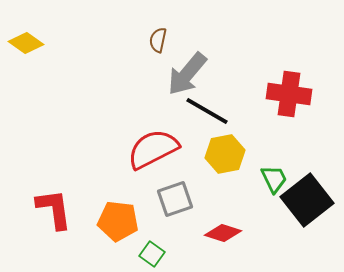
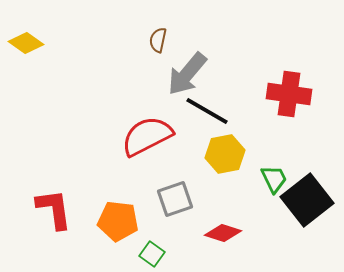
red semicircle: moved 6 px left, 13 px up
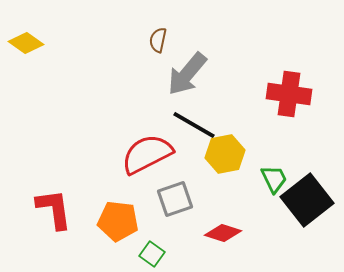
black line: moved 13 px left, 14 px down
red semicircle: moved 18 px down
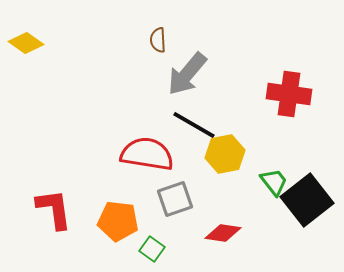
brown semicircle: rotated 15 degrees counterclockwise
red semicircle: rotated 36 degrees clockwise
green trapezoid: moved 3 px down; rotated 12 degrees counterclockwise
red diamond: rotated 9 degrees counterclockwise
green square: moved 5 px up
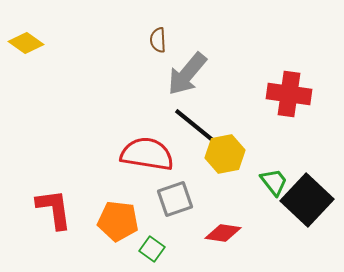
black line: rotated 9 degrees clockwise
black square: rotated 9 degrees counterclockwise
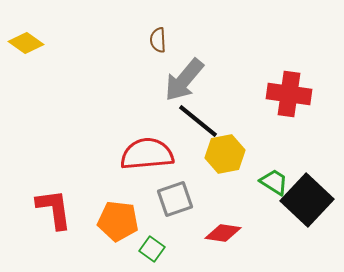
gray arrow: moved 3 px left, 6 px down
black line: moved 4 px right, 4 px up
red semicircle: rotated 14 degrees counterclockwise
green trapezoid: rotated 20 degrees counterclockwise
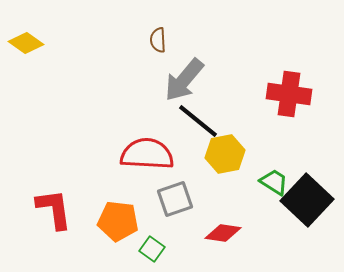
red semicircle: rotated 8 degrees clockwise
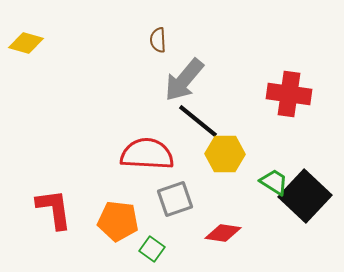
yellow diamond: rotated 20 degrees counterclockwise
yellow hexagon: rotated 12 degrees clockwise
black square: moved 2 px left, 4 px up
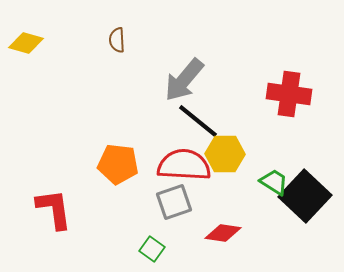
brown semicircle: moved 41 px left
red semicircle: moved 37 px right, 11 px down
gray square: moved 1 px left, 3 px down
orange pentagon: moved 57 px up
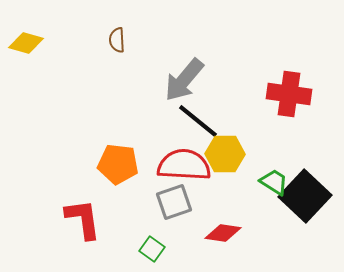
red L-shape: moved 29 px right, 10 px down
